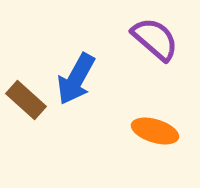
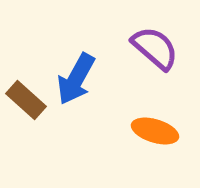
purple semicircle: moved 9 px down
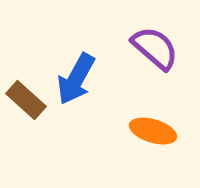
orange ellipse: moved 2 px left
